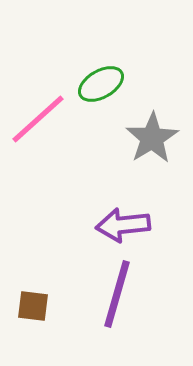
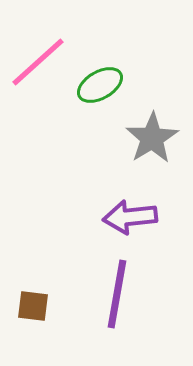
green ellipse: moved 1 px left, 1 px down
pink line: moved 57 px up
purple arrow: moved 7 px right, 8 px up
purple line: rotated 6 degrees counterclockwise
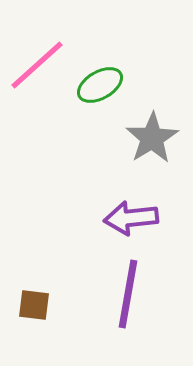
pink line: moved 1 px left, 3 px down
purple arrow: moved 1 px right, 1 px down
purple line: moved 11 px right
brown square: moved 1 px right, 1 px up
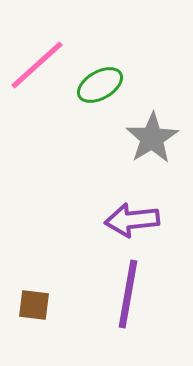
purple arrow: moved 1 px right, 2 px down
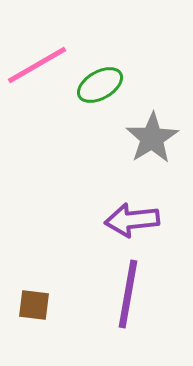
pink line: rotated 12 degrees clockwise
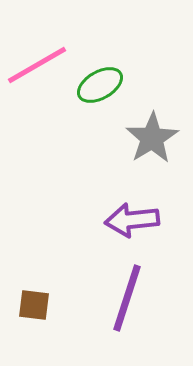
purple line: moved 1 px left, 4 px down; rotated 8 degrees clockwise
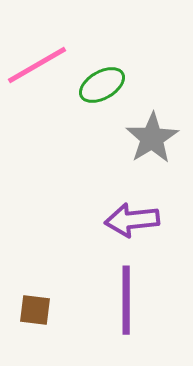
green ellipse: moved 2 px right
purple line: moved 1 px left, 2 px down; rotated 18 degrees counterclockwise
brown square: moved 1 px right, 5 px down
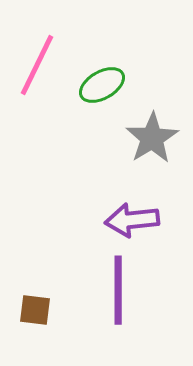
pink line: rotated 34 degrees counterclockwise
purple line: moved 8 px left, 10 px up
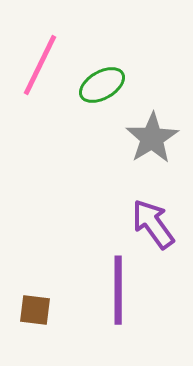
pink line: moved 3 px right
purple arrow: moved 21 px right, 4 px down; rotated 60 degrees clockwise
